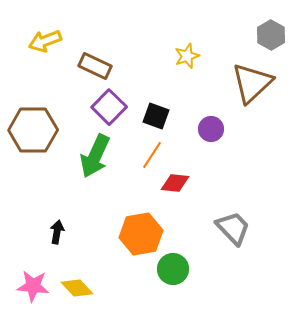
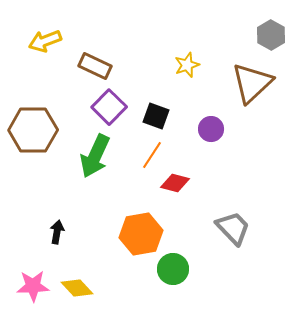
yellow star: moved 9 px down
red diamond: rotated 8 degrees clockwise
pink star: rotated 8 degrees counterclockwise
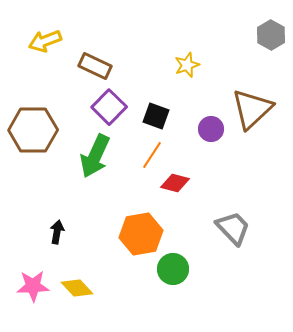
brown triangle: moved 26 px down
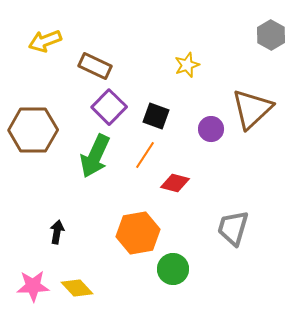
orange line: moved 7 px left
gray trapezoid: rotated 120 degrees counterclockwise
orange hexagon: moved 3 px left, 1 px up
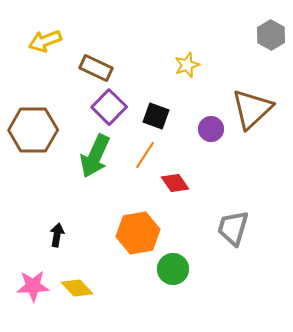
brown rectangle: moved 1 px right, 2 px down
red diamond: rotated 40 degrees clockwise
black arrow: moved 3 px down
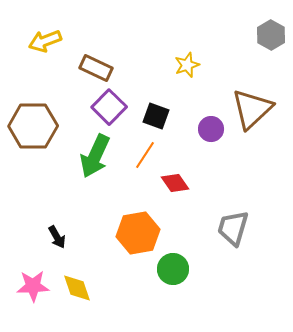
brown hexagon: moved 4 px up
black arrow: moved 2 px down; rotated 140 degrees clockwise
yellow diamond: rotated 24 degrees clockwise
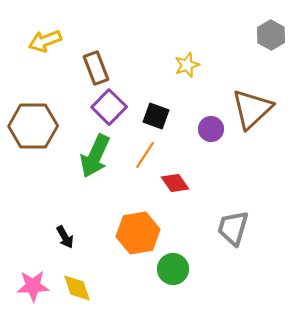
brown rectangle: rotated 44 degrees clockwise
black arrow: moved 8 px right
